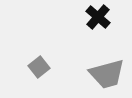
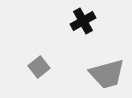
black cross: moved 15 px left, 4 px down; rotated 20 degrees clockwise
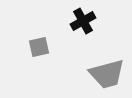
gray square: moved 20 px up; rotated 25 degrees clockwise
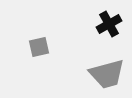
black cross: moved 26 px right, 3 px down
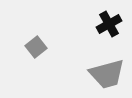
gray square: moved 3 px left; rotated 25 degrees counterclockwise
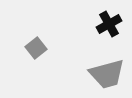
gray square: moved 1 px down
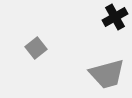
black cross: moved 6 px right, 7 px up
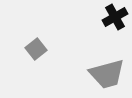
gray square: moved 1 px down
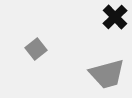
black cross: rotated 15 degrees counterclockwise
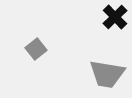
gray trapezoid: rotated 24 degrees clockwise
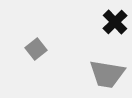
black cross: moved 5 px down
